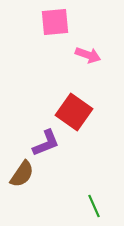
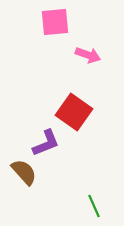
brown semicircle: moved 2 px right, 2 px up; rotated 76 degrees counterclockwise
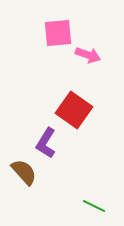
pink square: moved 3 px right, 11 px down
red square: moved 2 px up
purple L-shape: rotated 144 degrees clockwise
green line: rotated 40 degrees counterclockwise
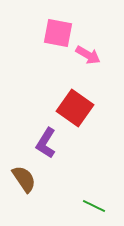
pink square: rotated 16 degrees clockwise
pink arrow: rotated 10 degrees clockwise
red square: moved 1 px right, 2 px up
brown semicircle: moved 7 px down; rotated 8 degrees clockwise
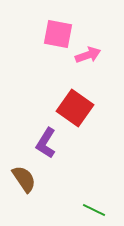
pink square: moved 1 px down
pink arrow: rotated 50 degrees counterclockwise
green line: moved 4 px down
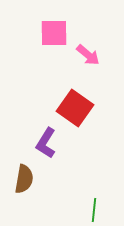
pink square: moved 4 px left, 1 px up; rotated 12 degrees counterclockwise
pink arrow: rotated 60 degrees clockwise
brown semicircle: rotated 44 degrees clockwise
green line: rotated 70 degrees clockwise
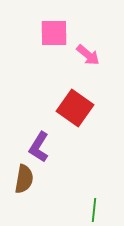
purple L-shape: moved 7 px left, 4 px down
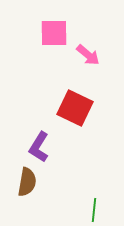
red square: rotated 9 degrees counterclockwise
brown semicircle: moved 3 px right, 3 px down
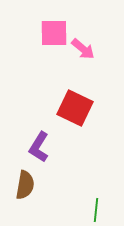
pink arrow: moved 5 px left, 6 px up
brown semicircle: moved 2 px left, 3 px down
green line: moved 2 px right
